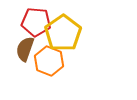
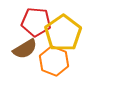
brown semicircle: rotated 140 degrees counterclockwise
orange hexagon: moved 5 px right
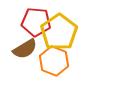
yellow pentagon: moved 4 px left, 1 px up
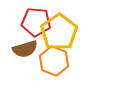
brown semicircle: rotated 15 degrees clockwise
